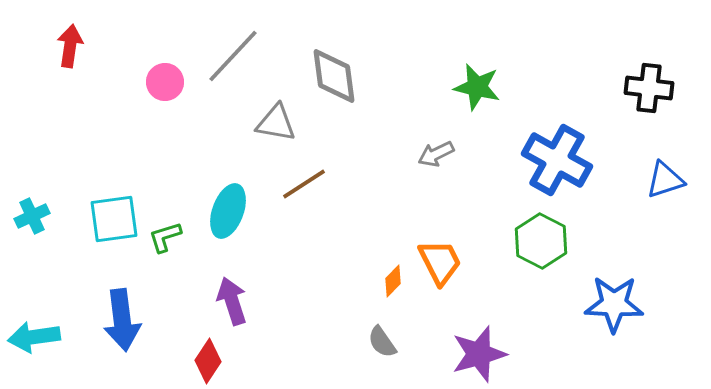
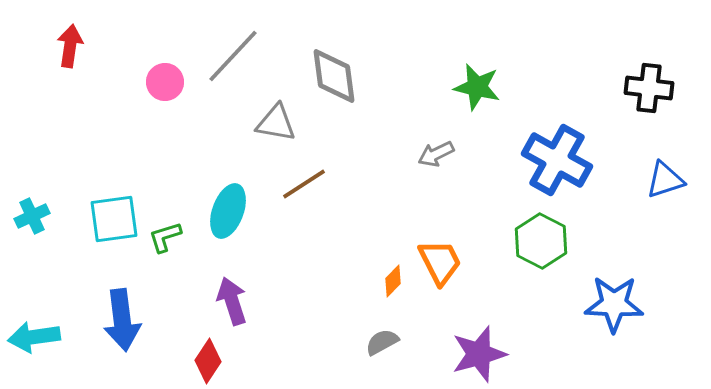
gray semicircle: rotated 96 degrees clockwise
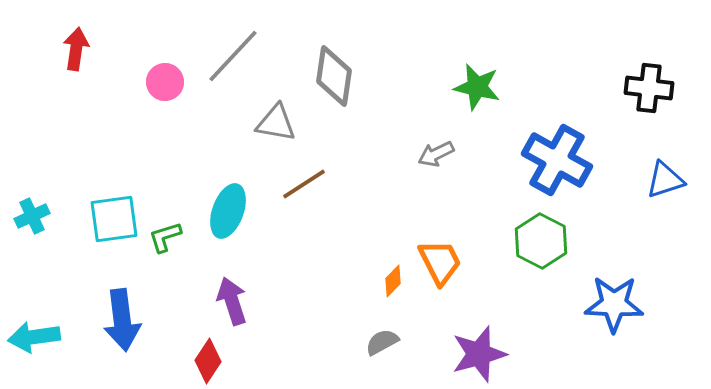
red arrow: moved 6 px right, 3 px down
gray diamond: rotated 16 degrees clockwise
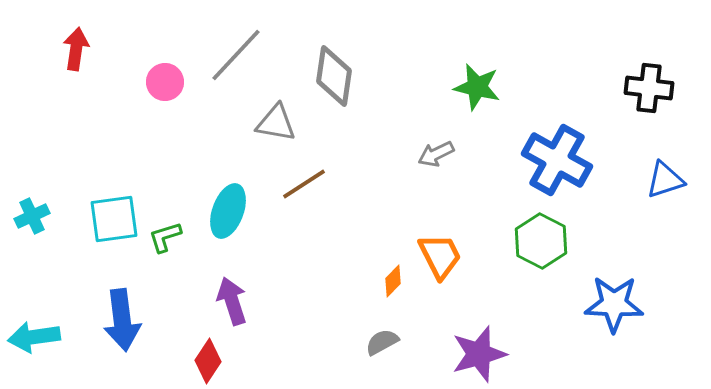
gray line: moved 3 px right, 1 px up
orange trapezoid: moved 6 px up
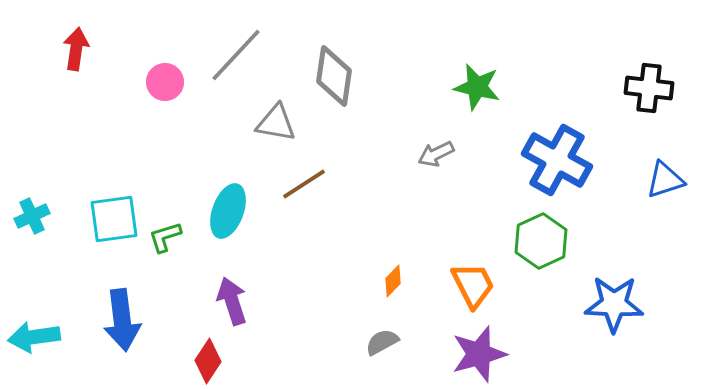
green hexagon: rotated 8 degrees clockwise
orange trapezoid: moved 33 px right, 29 px down
